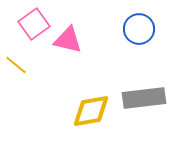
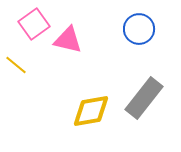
gray rectangle: rotated 45 degrees counterclockwise
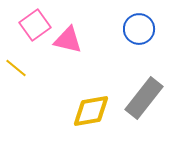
pink square: moved 1 px right, 1 px down
yellow line: moved 3 px down
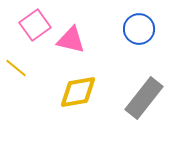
pink triangle: moved 3 px right
yellow diamond: moved 13 px left, 19 px up
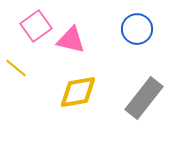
pink square: moved 1 px right, 1 px down
blue circle: moved 2 px left
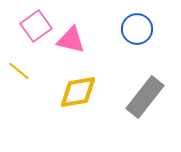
yellow line: moved 3 px right, 3 px down
gray rectangle: moved 1 px right, 1 px up
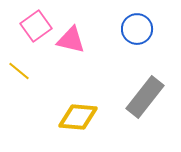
yellow diamond: moved 25 px down; rotated 15 degrees clockwise
